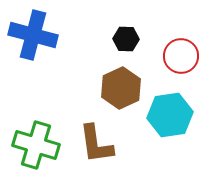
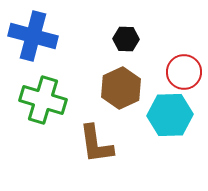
blue cross: moved 1 px down
red circle: moved 3 px right, 16 px down
cyan hexagon: rotated 6 degrees clockwise
green cross: moved 7 px right, 45 px up
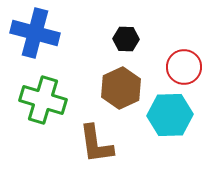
blue cross: moved 2 px right, 3 px up
red circle: moved 5 px up
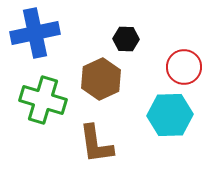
blue cross: rotated 27 degrees counterclockwise
brown hexagon: moved 20 px left, 9 px up
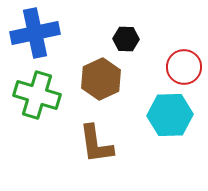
green cross: moved 6 px left, 5 px up
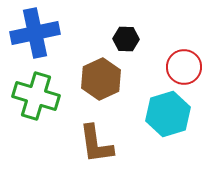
green cross: moved 1 px left, 1 px down
cyan hexagon: moved 2 px left, 1 px up; rotated 15 degrees counterclockwise
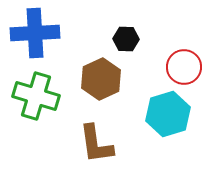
blue cross: rotated 9 degrees clockwise
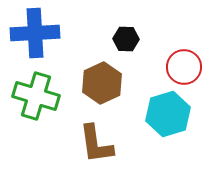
brown hexagon: moved 1 px right, 4 px down
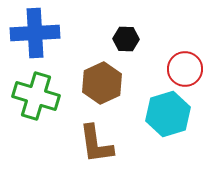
red circle: moved 1 px right, 2 px down
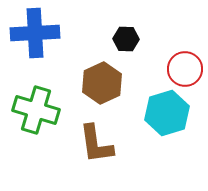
green cross: moved 14 px down
cyan hexagon: moved 1 px left, 1 px up
